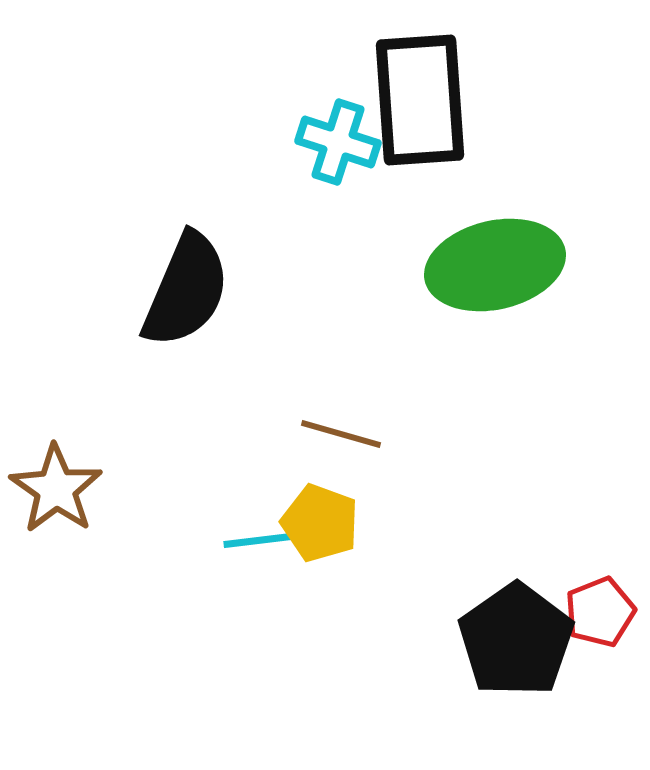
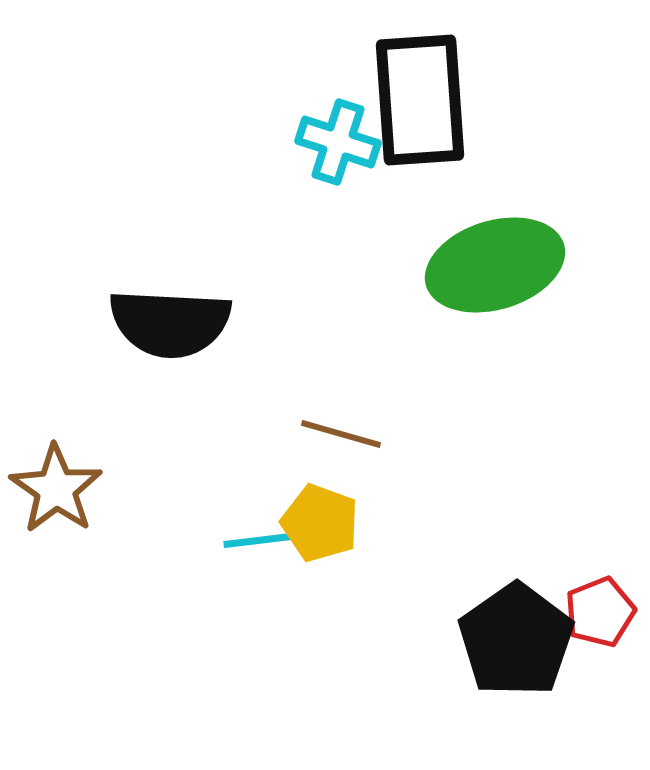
green ellipse: rotated 4 degrees counterclockwise
black semicircle: moved 16 px left, 33 px down; rotated 70 degrees clockwise
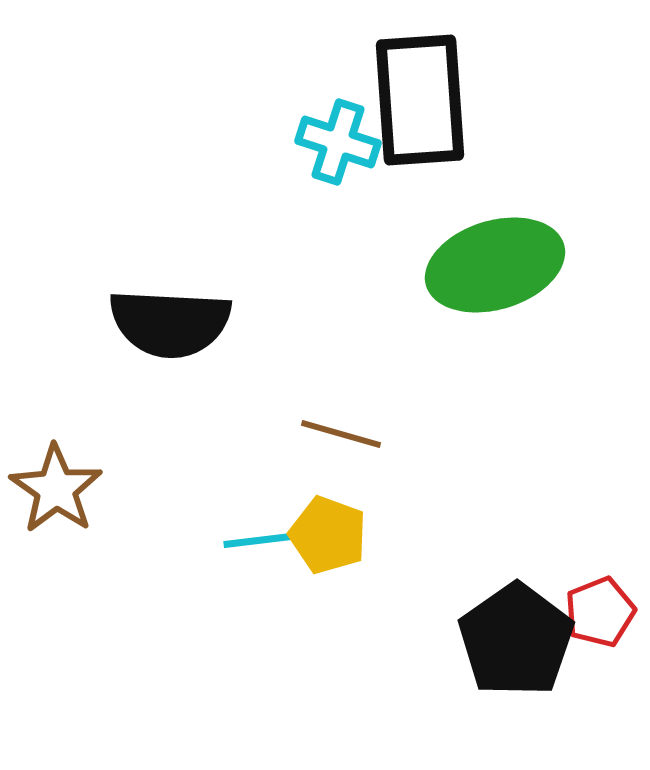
yellow pentagon: moved 8 px right, 12 px down
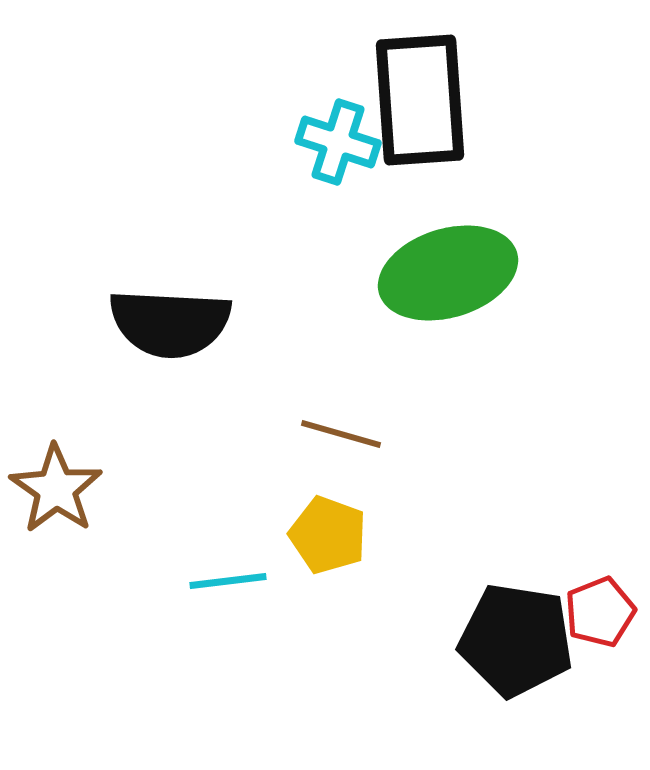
green ellipse: moved 47 px left, 8 px down
cyan line: moved 34 px left, 41 px down
black pentagon: rotated 28 degrees counterclockwise
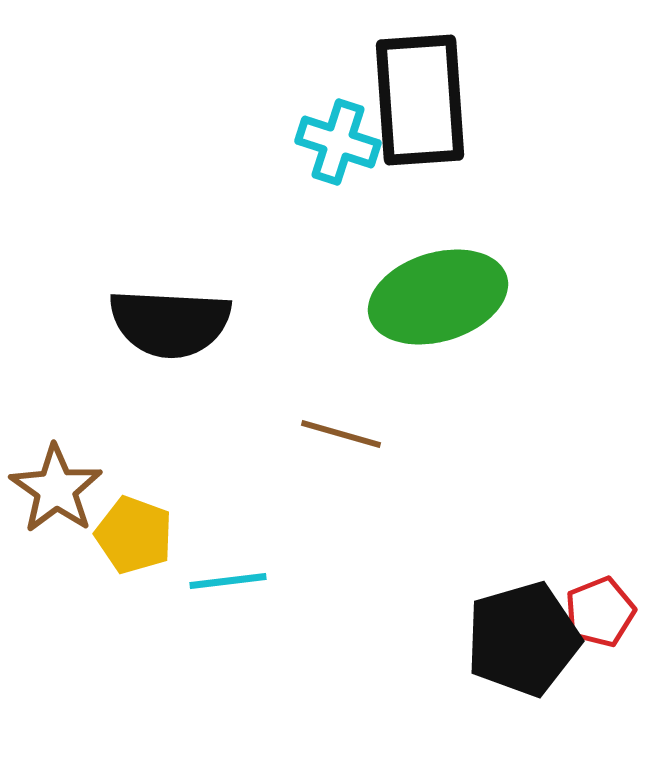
green ellipse: moved 10 px left, 24 px down
yellow pentagon: moved 194 px left
black pentagon: moved 7 px right, 1 px up; rotated 25 degrees counterclockwise
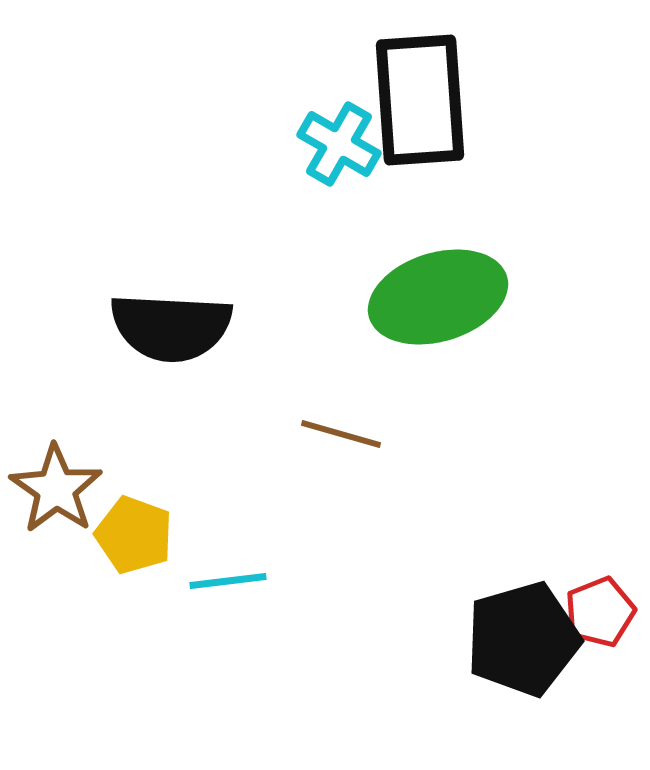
cyan cross: moved 1 px right, 2 px down; rotated 12 degrees clockwise
black semicircle: moved 1 px right, 4 px down
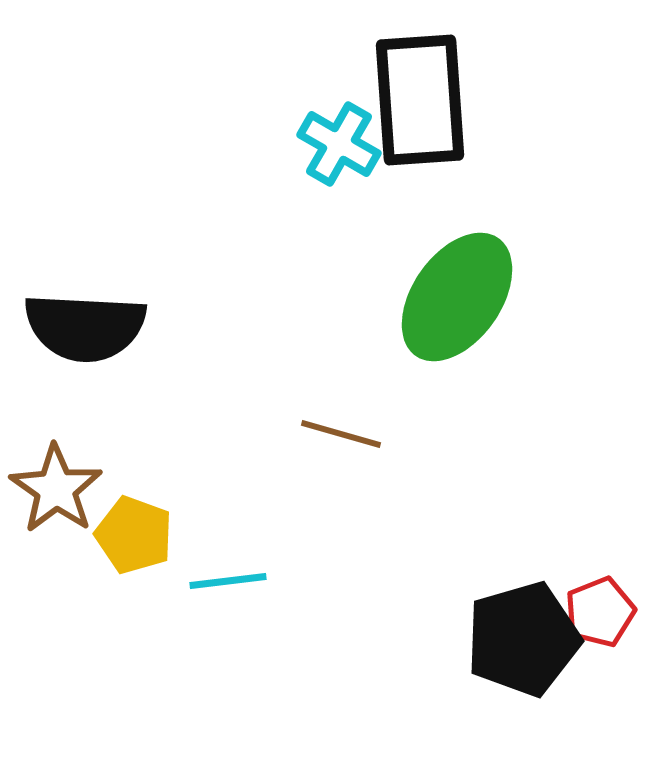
green ellipse: moved 19 px right; rotated 38 degrees counterclockwise
black semicircle: moved 86 px left
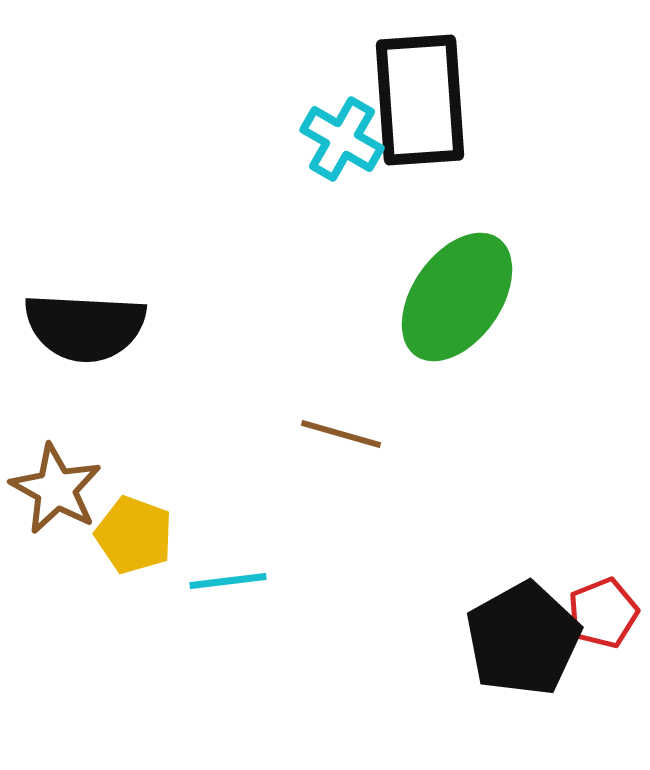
cyan cross: moved 3 px right, 5 px up
brown star: rotated 6 degrees counterclockwise
red pentagon: moved 3 px right, 1 px down
black pentagon: rotated 13 degrees counterclockwise
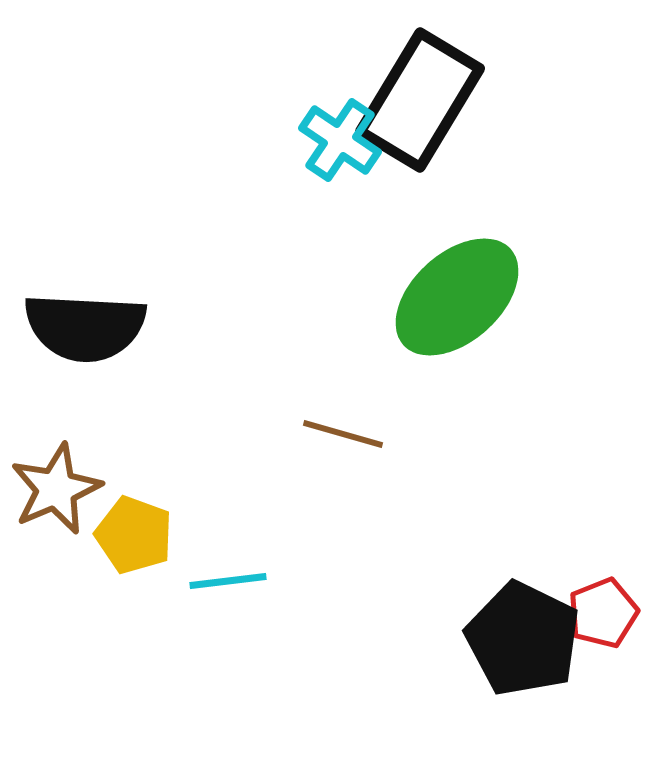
black rectangle: rotated 35 degrees clockwise
cyan cross: moved 2 px left, 1 px down; rotated 4 degrees clockwise
green ellipse: rotated 13 degrees clockwise
brown line: moved 2 px right
brown star: rotated 20 degrees clockwise
black pentagon: rotated 17 degrees counterclockwise
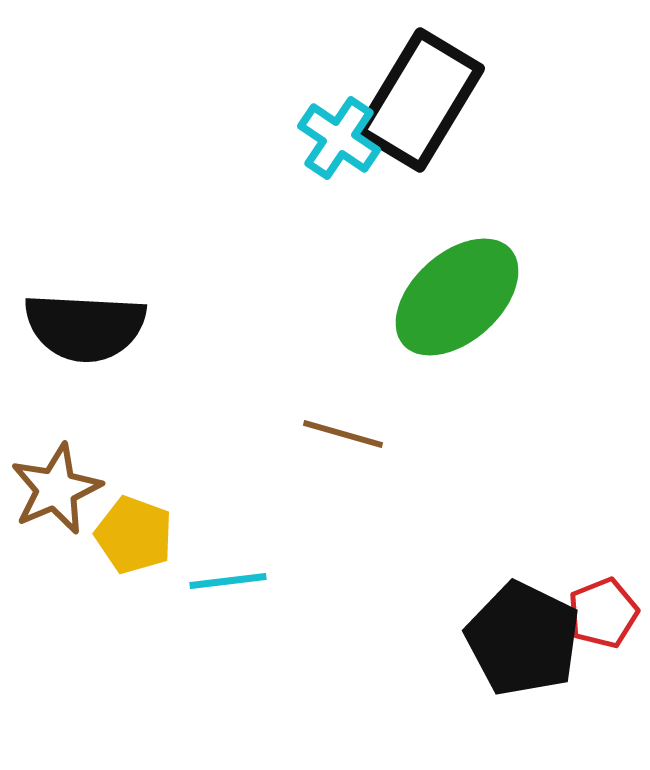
cyan cross: moved 1 px left, 2 px up
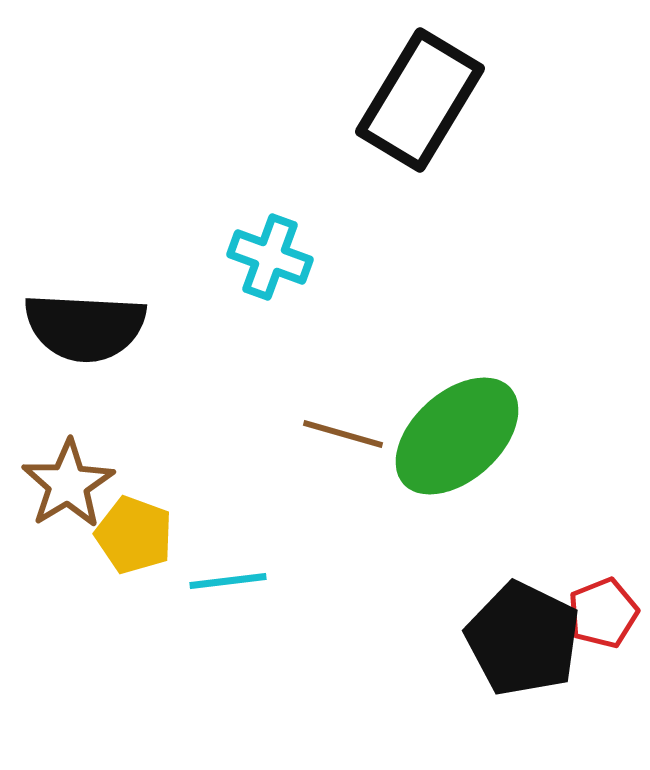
cyan cross: moved 69 px left, 119 px down; rotated 14 degrees counterclockwise
green ellipse: moved 139 px down
brown star: moved 12 px right, 5 px up; rotated 8 degrees counterclockwise
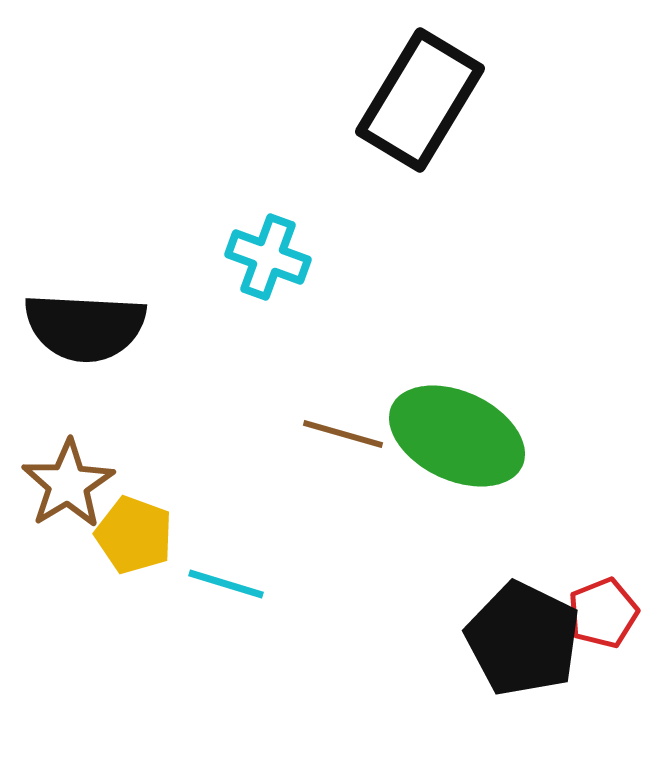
cyan cross: moved 2 px left
green ellipse: rotated 67 degrees clockwise
cyan line: moved 2 px left, 3 px down; rotated 24 degrees clockwise
